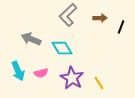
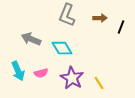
gray L-shape: moved 1 px left; rotated 25 degrees counterclockwise
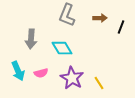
gray arrow: rotated 108 degrees counterclockwise
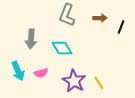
purple star: moved 2 px right, 3 px down
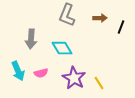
purple star: moved 3 px up
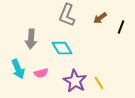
brown arrow: rotated 144 degrees clockwise
cyan arrow: moved 2 px up
purple star: moved 1 px right, 3 px down
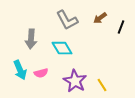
gray L-shape: moved 5 px down; rotated 50 degrees counterclockwise
cyan arrow: moved 2 px right, 1 px down
yellow line: moved 3 px right, 2 px down
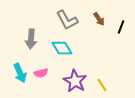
brown arrow: moved 1 px left, 1 px down; rotated 88 degrees counterclockwise
cyan arrow: moved 3 px down
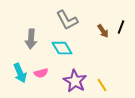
brown arrow: moved 4 px right, 12 px down
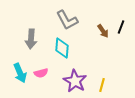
cyan diamond: rotated 35 degrees clockwise
yellow line: rotated 48 degrees clockwise
